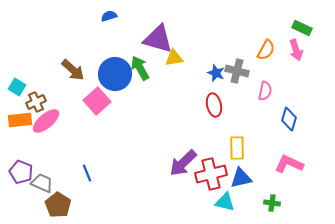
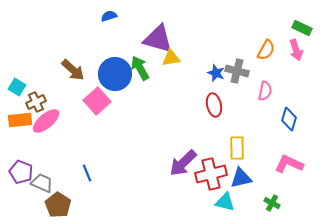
yellow triangle: moved 3 px left
green cross: rotated 21 degrees clockwise
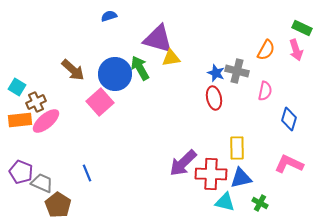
pink square: moved 3 px right, 1 px down
red ellipse: moved 7 px up
red cross: rotated 16 degrees clockwise
green cross: moved 12 px left
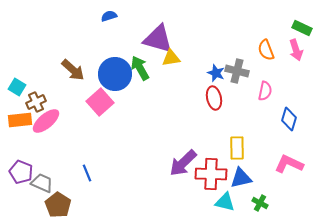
orange semicircle: rotated 130 degrees clockwise
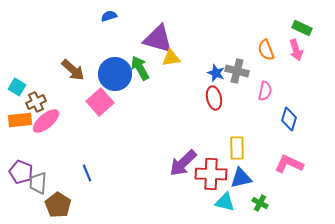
gray trapezoid: moved 4 px left; rotated 110 degrees counterclockwise
